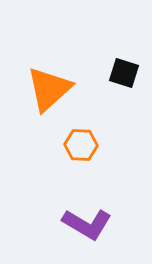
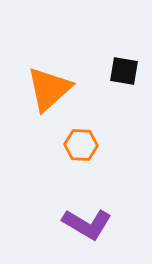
black square: moved 2 px up; rotated 8 degrees counterclockwise
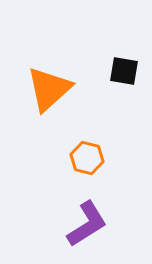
orange hexagon: moved 6 px right, 13 px down; rotated 12 degrees clockwise
purple L-shape: rotated 63 degrees counterclockwise
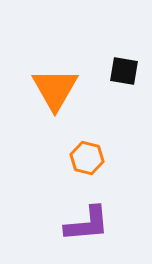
orange triangle: moved 6 px right; rotated 18 degrees counterclockwise
purple L-shape: rotated 27 degrees clockwise
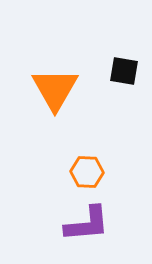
orange hexagon: moved 14 px down; rotated 12 degrees counterclockwise
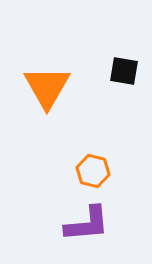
orange triangle: moved 8 px left, 2 px up
orange hexagon: moved 6 px right, 1 px up; rotated 12 degrees clockwise
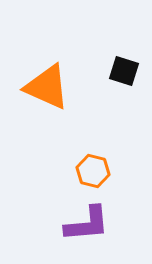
black square: rotated 8 degrees clockwise
orange triangle: rotated 36 degrees counterclockwise
